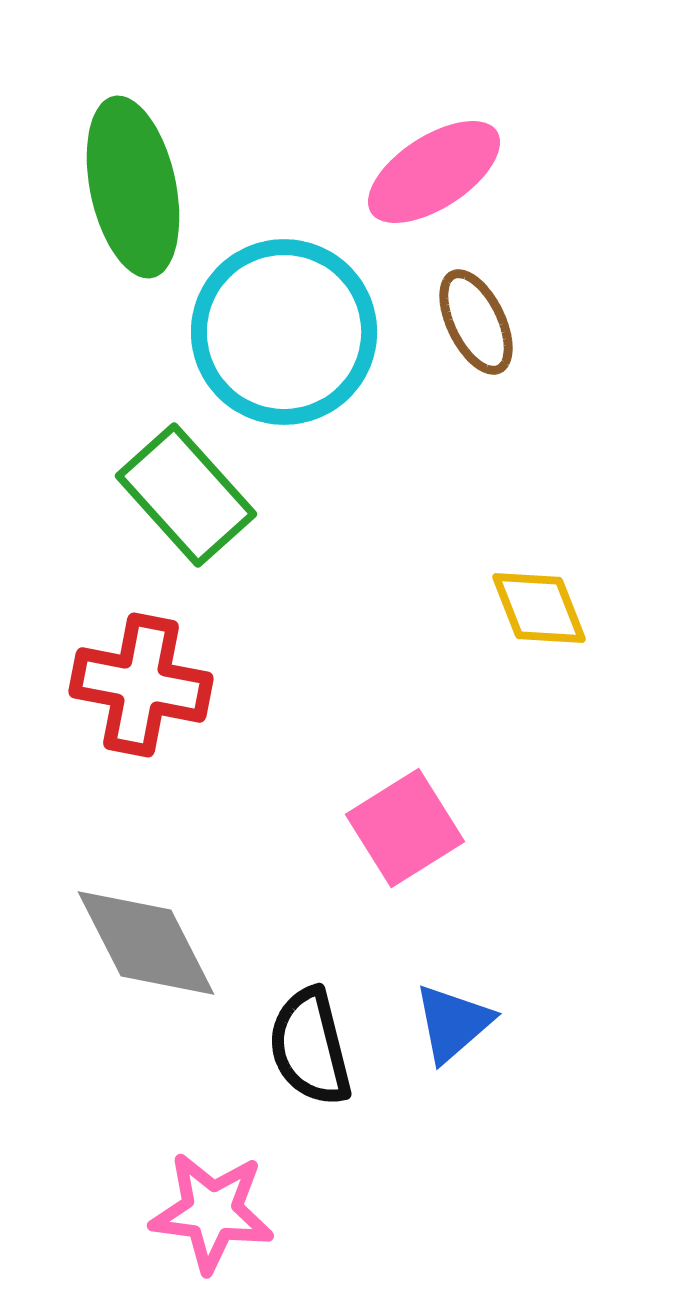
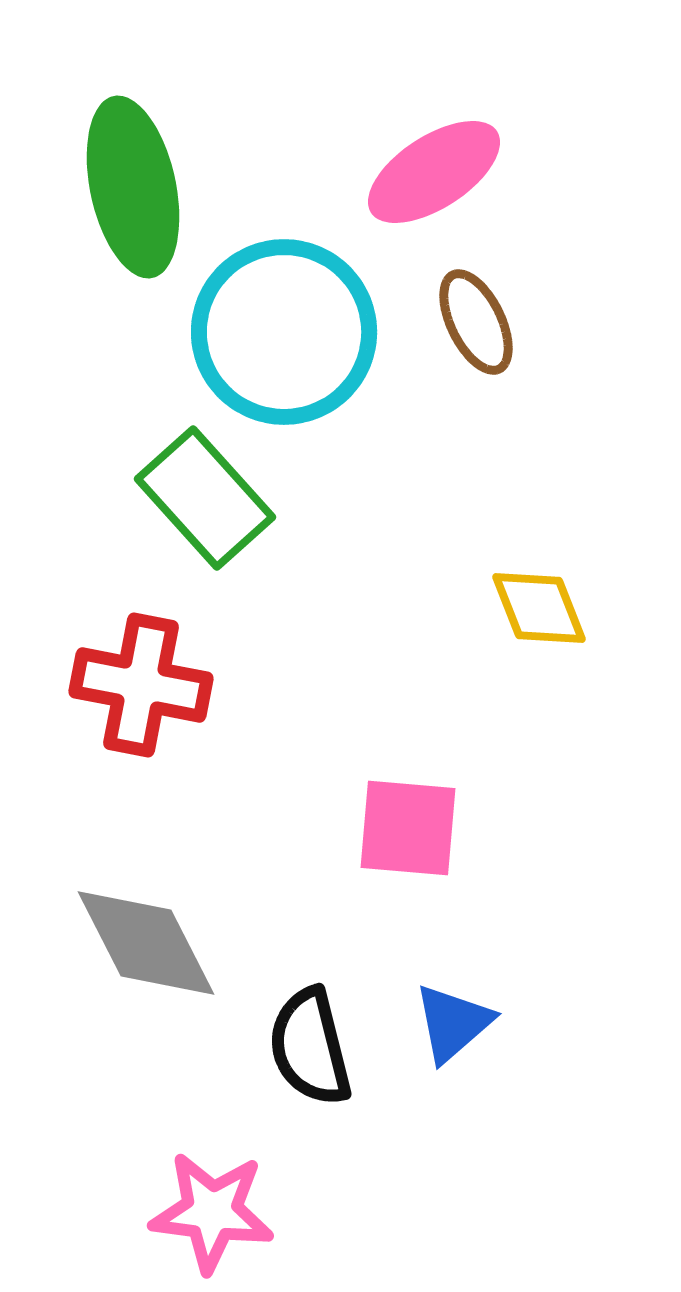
green rectangle: moved 19 px right, 3 px down
pink square: moved 3 px right; rotated 37 degrees clockwise
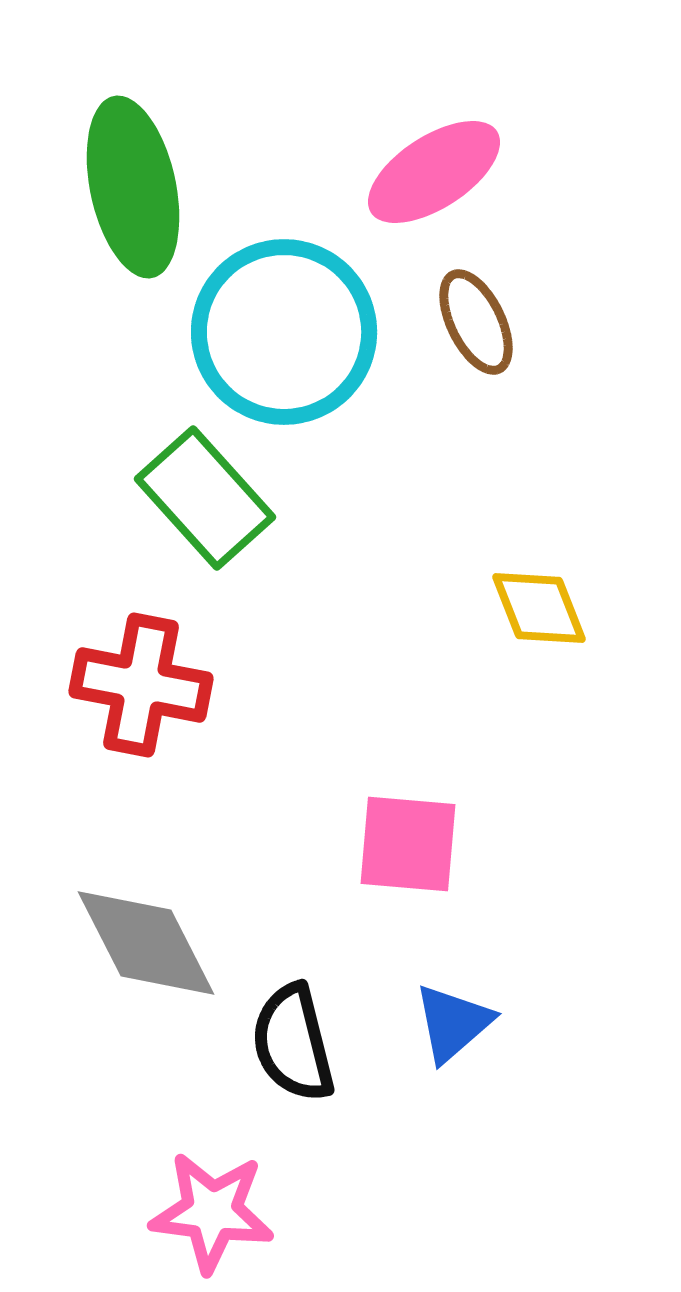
pink square: moved 16 px down
black semicircle: moved 17 px left, 4 px up
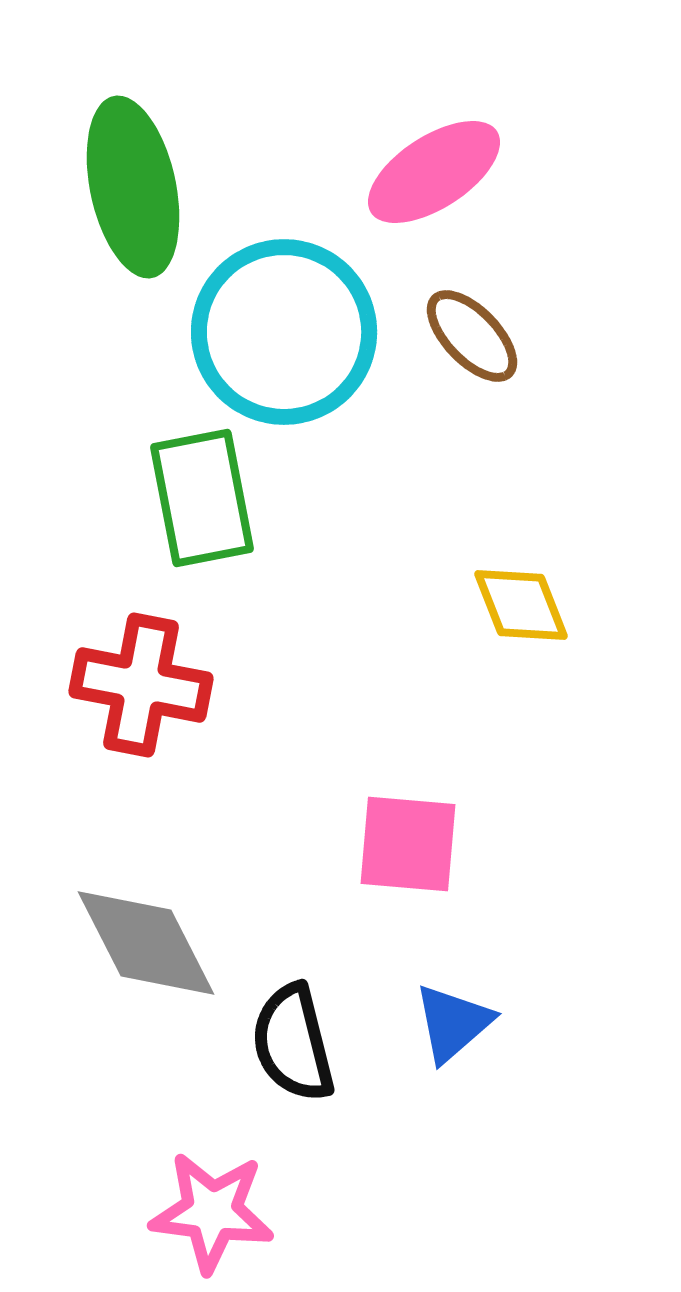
brown ellipse: moved 4 px left, 14 px down; rotated 18 degrees counterclockwise
green rectangle: moved 3 px left; rotated 31 degrees clockwise
yellow diamond: moved 18 px left, 3 px up
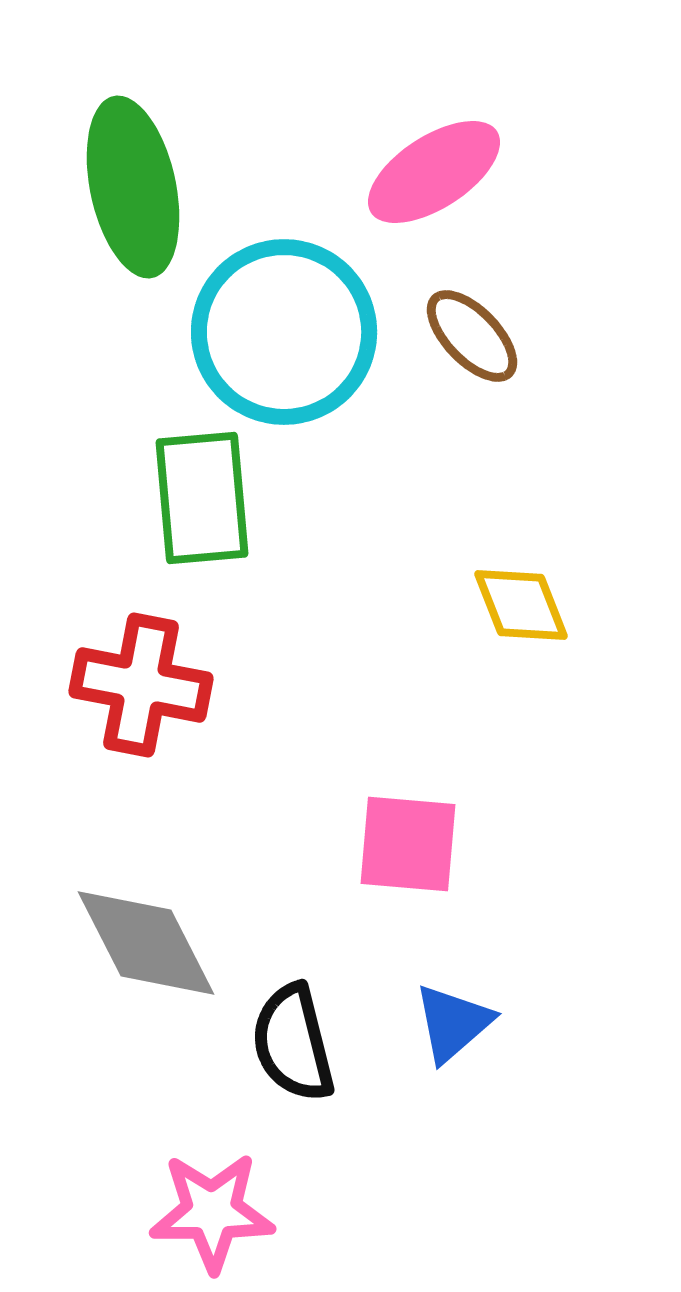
green rectangle: rotated 6 degrees clockwise
pink star: rotated 7 degrees counterclockwise
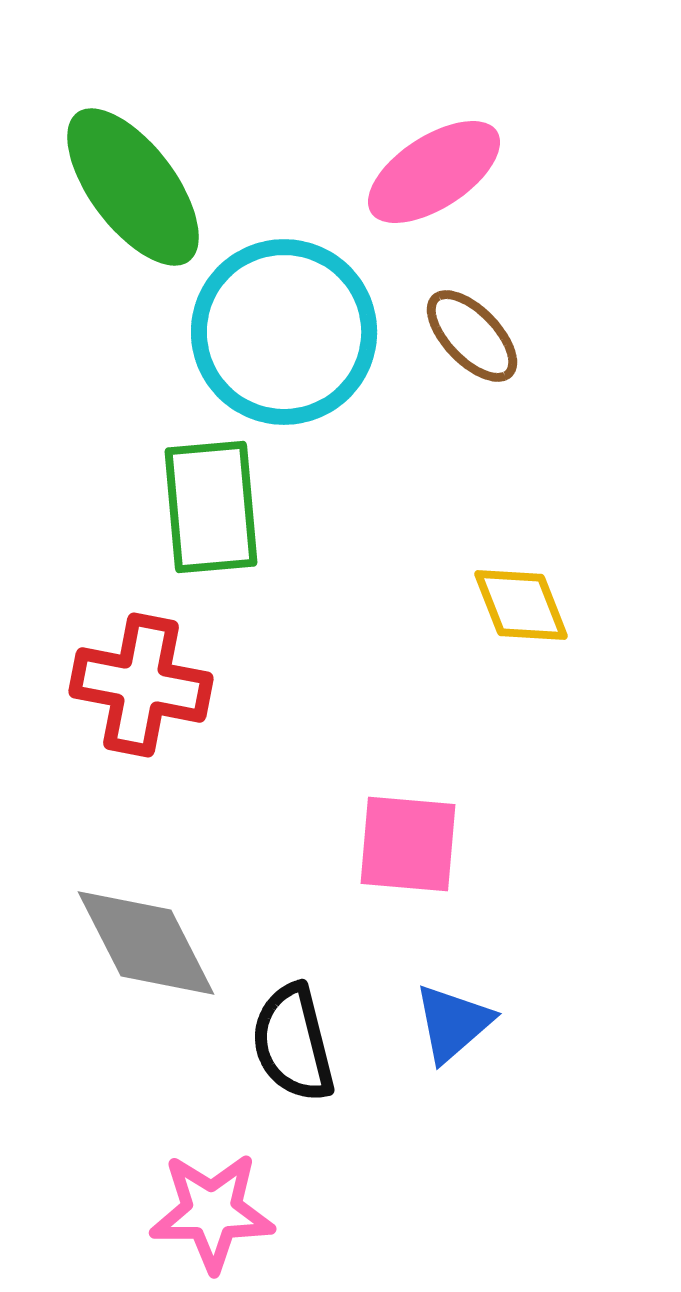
green ellipse: rotated 25 degrees counterclockwise
green rectangle: moved 9 px right, 9 px down
